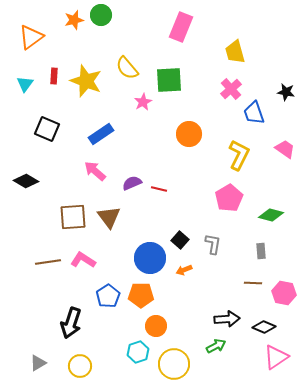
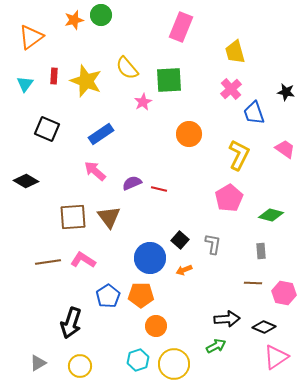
cyan hexagon at (138, 352): moved 8 px down
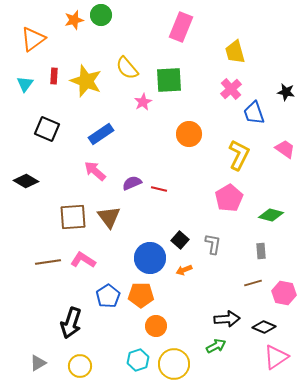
orange triangle at (31, 37): moved 2 px right, 2 px down
brown line at (253, 283): rotated 18 degrees counterclockwise
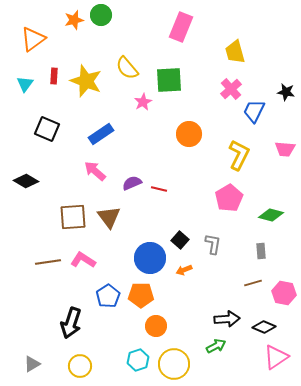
blue trapezoid at (254, 113): moved 2 px up; rotated 45 degrees clockwise
pink trapezoid at (285, 149): rotated 150 degrees clockwise
gray triangle at (38, 363): moved 6 px left, 1 px down
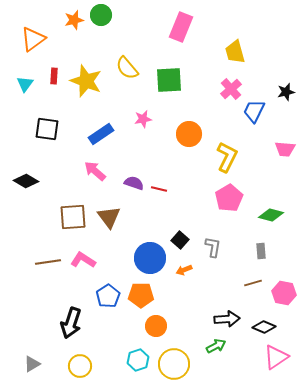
black star at (286, 92): rotated 24 degrees counterclockwise
pink star at (143, 102): moved 17 px down; rotated 18 degrees clockwise
black square at (47, 129): rotated 15 degrees counterclockwise
yellow L-shape at (239, 155): moved 12 px left, 2 px down
purple semicircle at (132, 183): moved 2 px right; rotated 42 degrees clockwise
gray L-shape at (213, 244): moved 3 px down
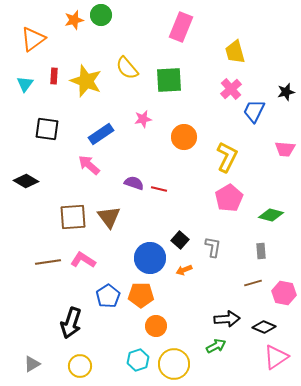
orange circle at (189, 134): moved 5 px left, 3 px down
pink arrow at (95, 171): moved 6 px left, 6 px up
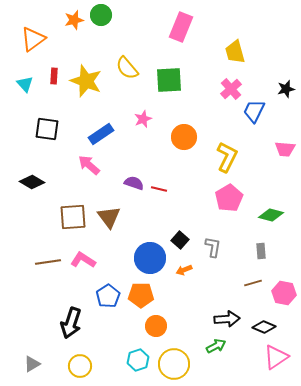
cyan triangle at (25, 84): rotated 18 degrees counterclockwise
black star at (286, 92): moved 3 px up
pink star at (143, 119): rotated 12 degrees counterclockwise
black diamond at (26, 181): moved 6 px right, 1 px down
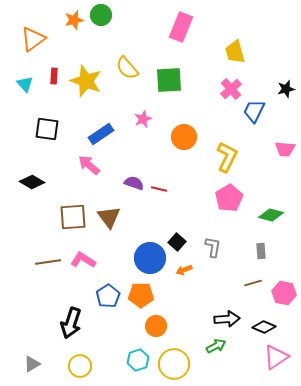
black square at (180, 240): moved 3 px left, 2 px down
